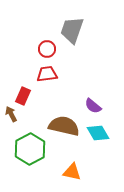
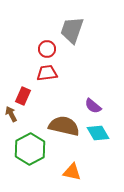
red trapezoid: moved 1 px up
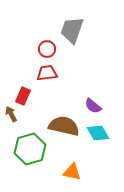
green hexagon: rotated 12 degrees clockwise
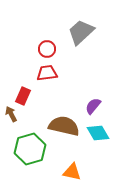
gray trapezoid: moved 9 px right, 2 px down; rotated 28 degrees clockwise
purple semicircle: rotated 90 degrees clockwise
